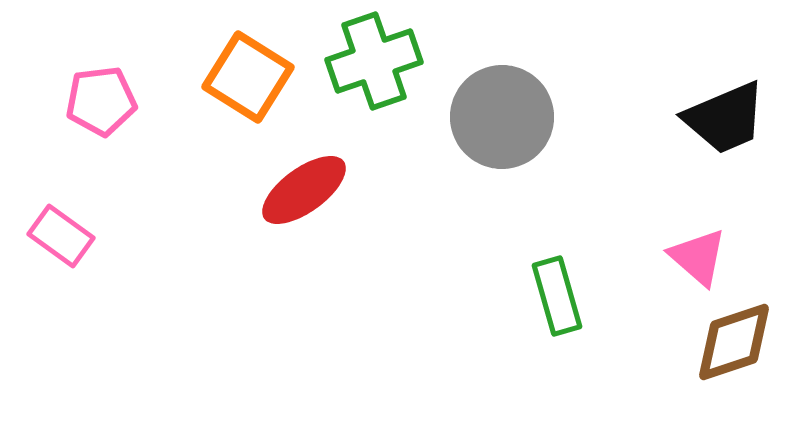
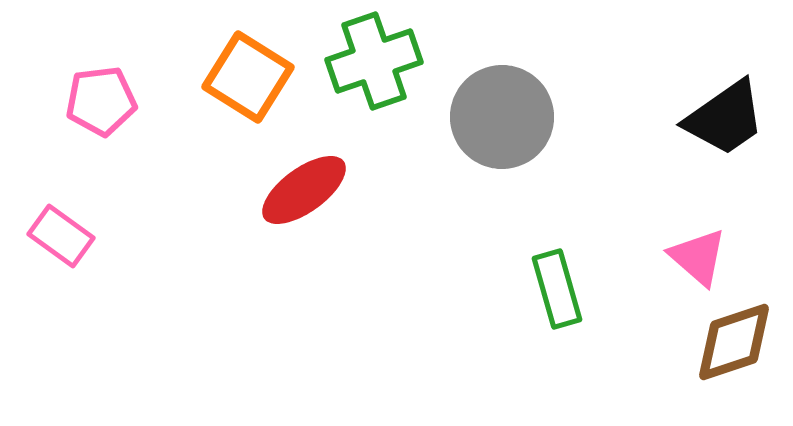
black trapezoid: rotated 12 degrees counterclockwise
green rectangle: moved 7 px up
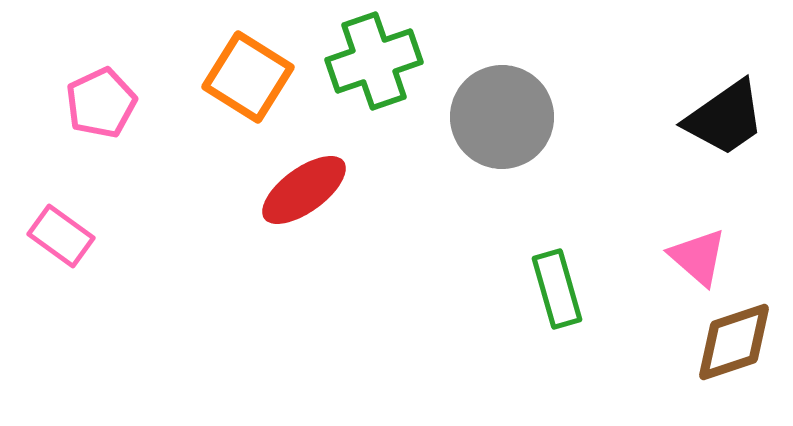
pink pentagon: moved 2 px down; rotated 18 degrees counterclockwise
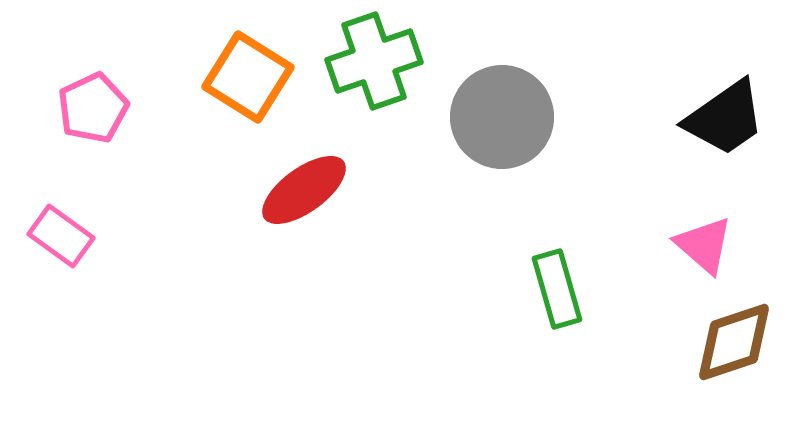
pink pentagon: moved 8 px left, 5 px down
pink triangle: moved 6 px right, 12 px up
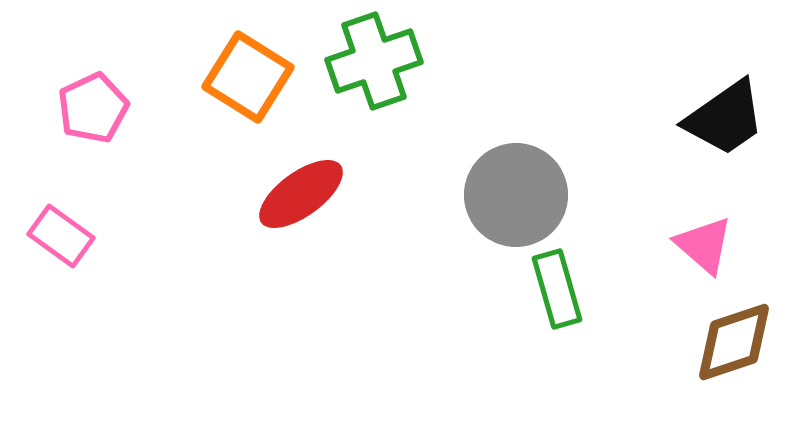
gray circle: moved 14 px right, 78 px down
red ellipse: moved 3 px left, 4 px down
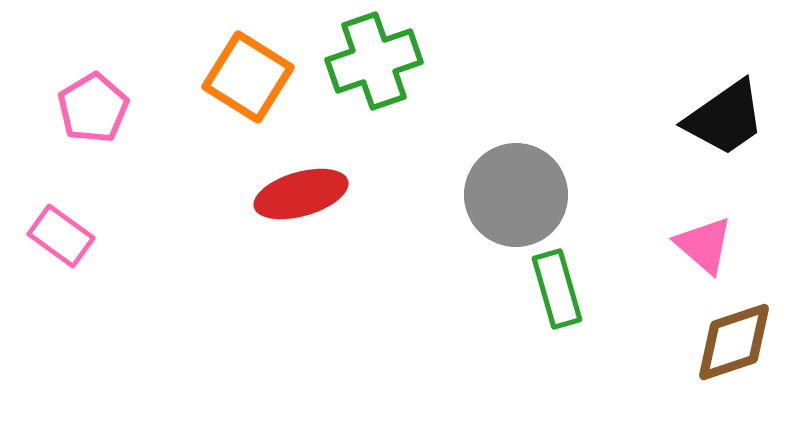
pink pentagon: rotated 6 degrees counterclockwise
red ellipse: rotated 20 degrees clockwise
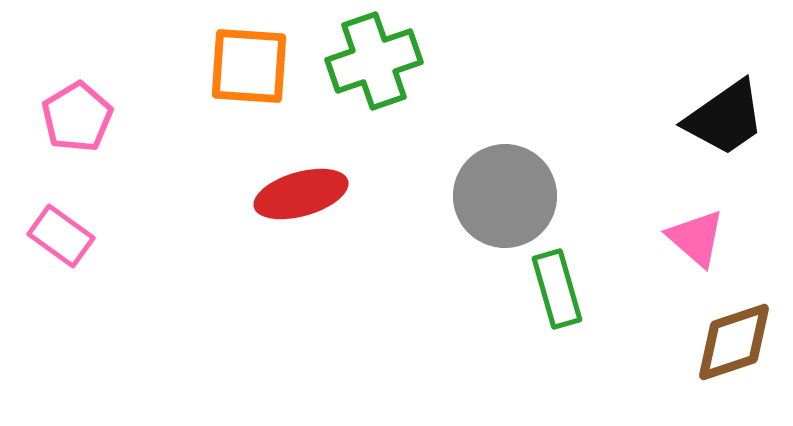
orange square: moved 1 px right, 11 px up; rotated 28 degrees counterclockwise
pink pentagon: moved 16 px left, 9 px down
gray circle: moved 11 px left, 1 px down
pink triangle: moved 8 px left, 7 px up
